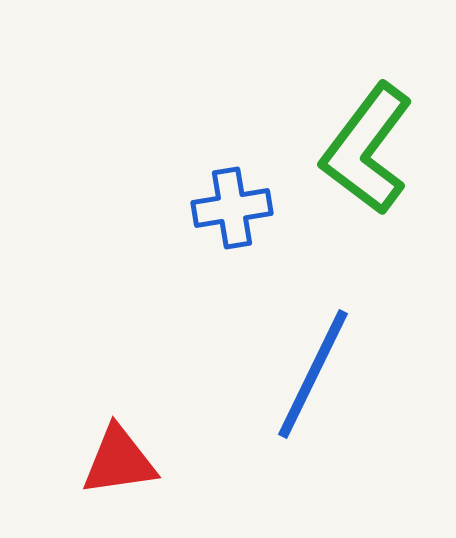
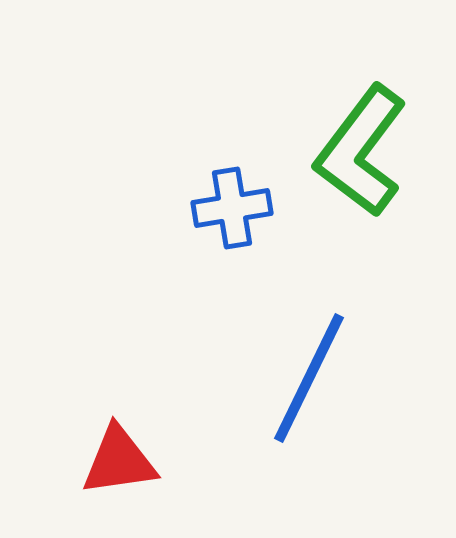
green L-shape: moved 6 px left, 2 px down
blue line: moved 4 px left, 4 px down
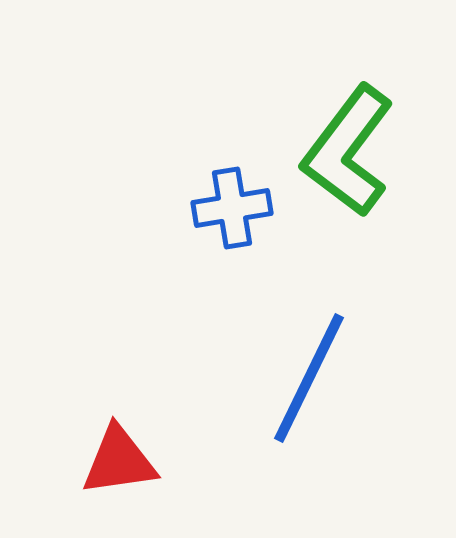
green L-shape: moved 13 px left
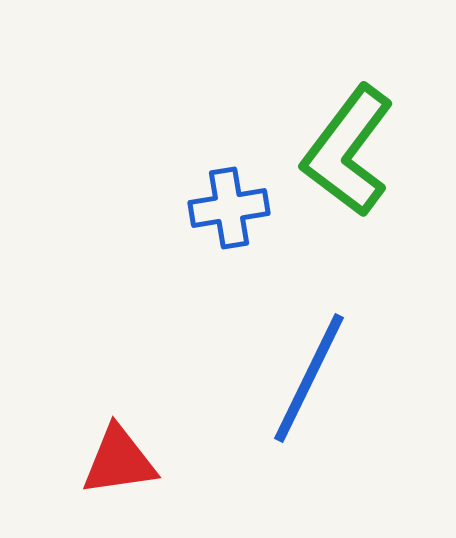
blue cross: moved 3 px left
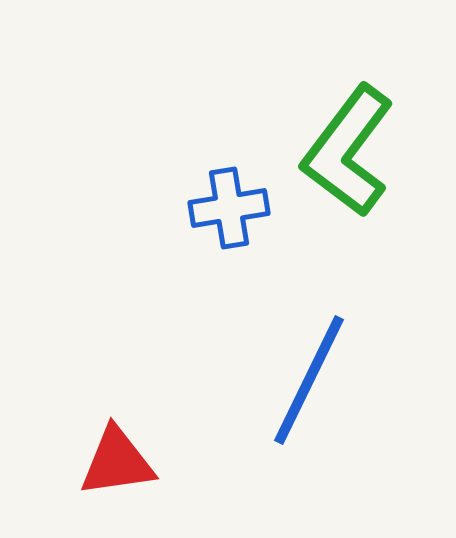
blue line: moved 2 px down
red triangle: moved 2 px left, 1 px down
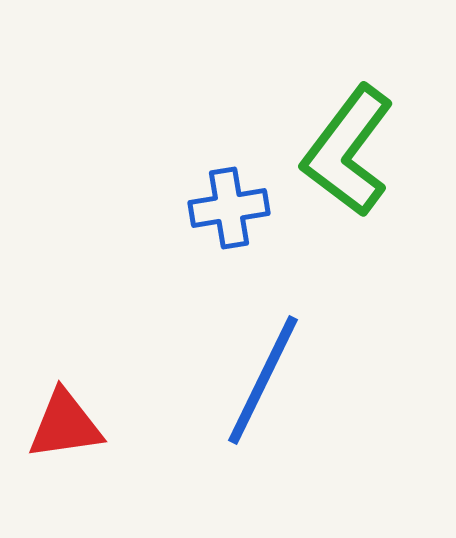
blue line: moved 46 px left
red triangle: moved 52 px left, 37 px up
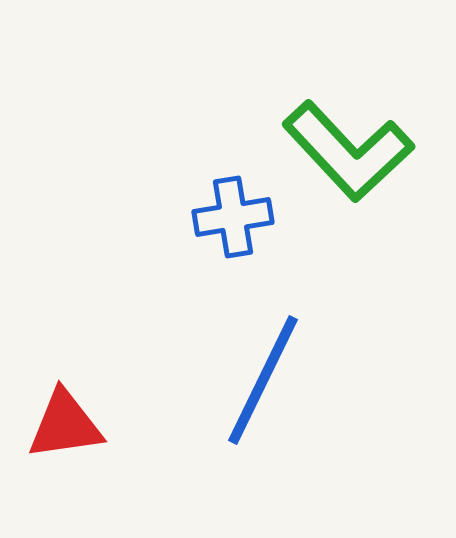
green L-shape: rotated 80 degrees counterclockwise
blue cross: moved 4 px right, 9 px down
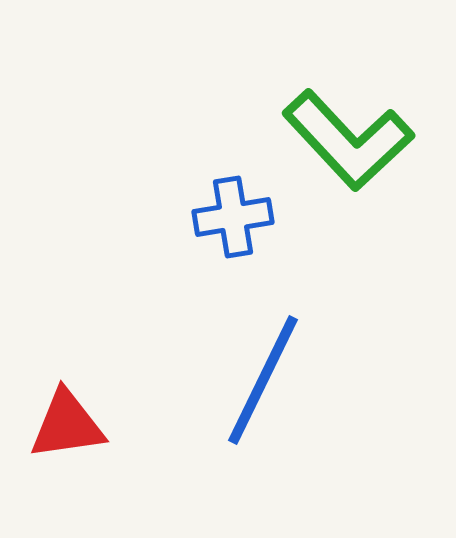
green L-shape: moved 11 px up
red triangle: moved 2 px right
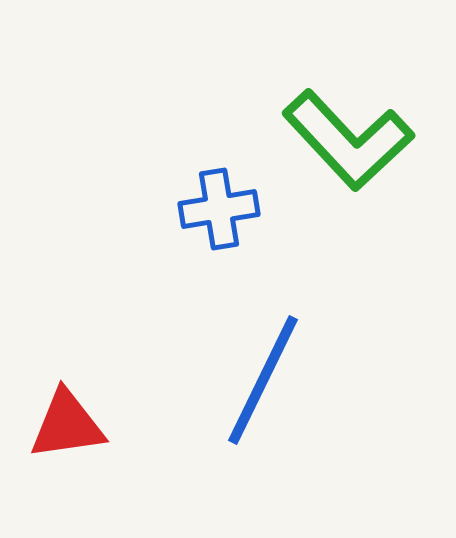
blue cross: moved 14 px left, 8 px up
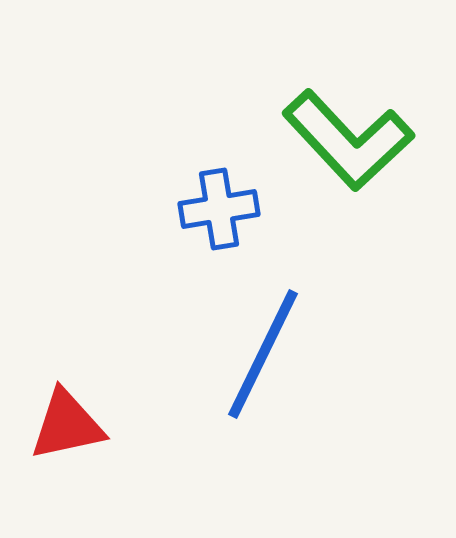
blue line: moved 26 px up
red triangle: rotated 4 degrees counterclockwise
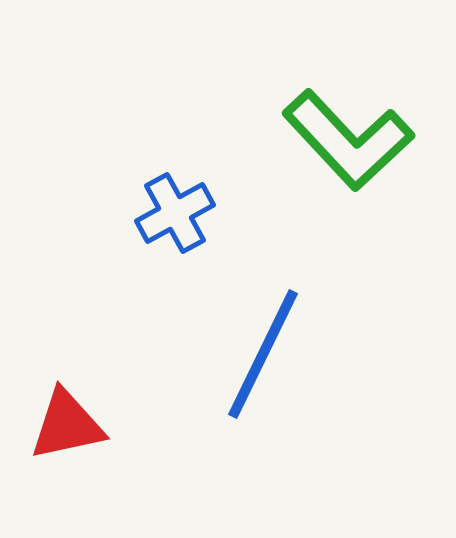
blue cross: moved 44 px left, 4 px down; rotated 20 degrees counterclockwise
